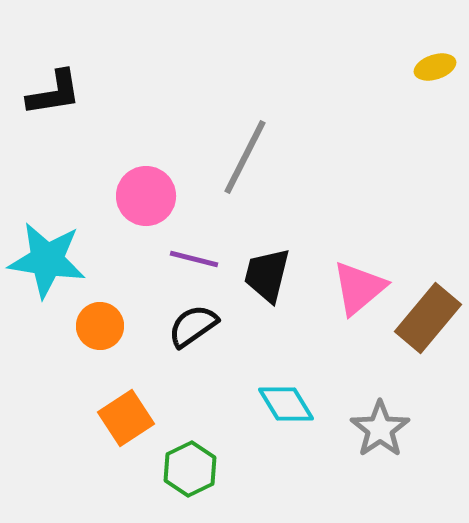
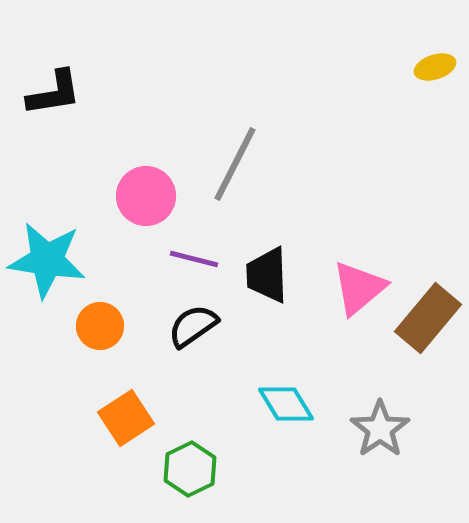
gray line: moved 10 px left, 7 px down
black trapezoid: rotated 16 degrees counterclockwise
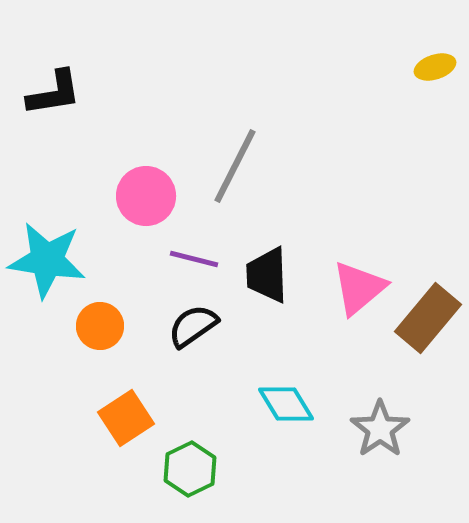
gray line: moved 2 px down
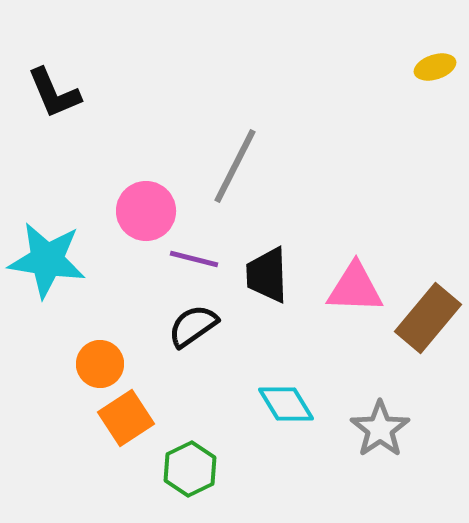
black L-shape: rotated 76 degrees clockwise
pink circle: moved 15 px down
pink triangle: moved 4 px left; rotated 42 degrees clockwise
orange circle: moved 38 px down
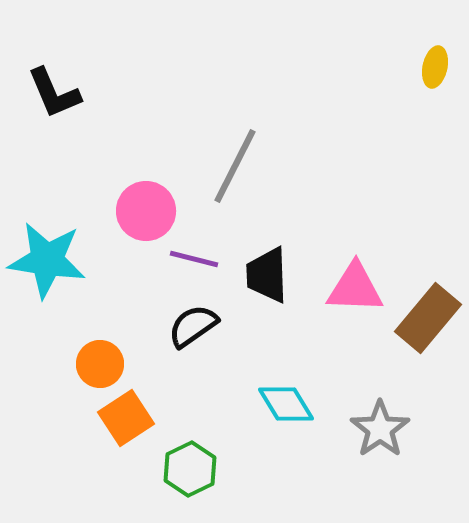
yellow ellipse: rotated 60 degrees counterclockwise
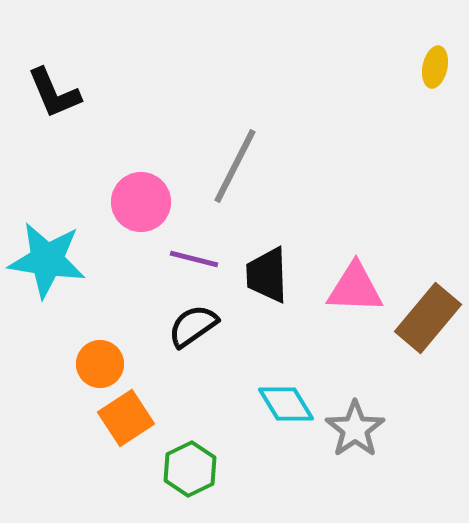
pink circle: moved 5 px left, 9 px up
gray star: moved 25 px left
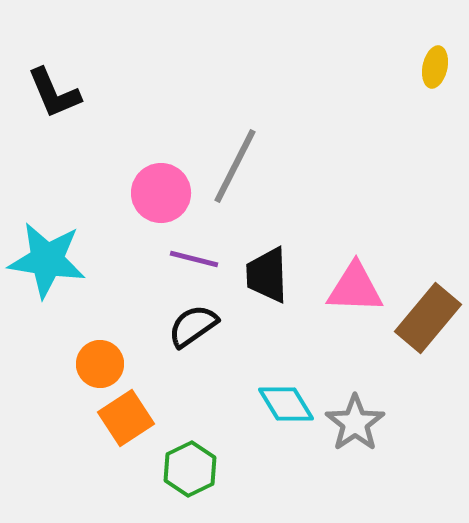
pink circle: moved 20 px right, 9 px up
gray star: moved 6 px up
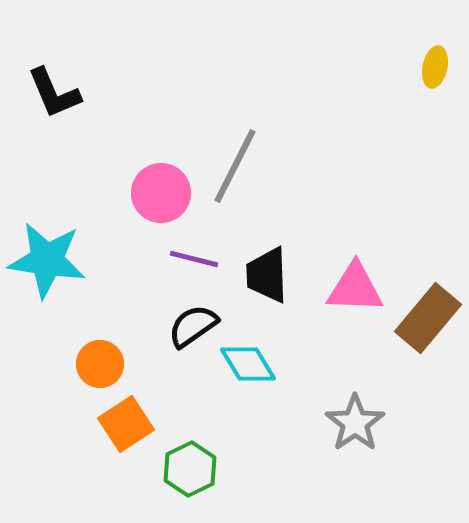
cyan diamond: moved 38 px left, 40 px up
orange square: moved 6 px down
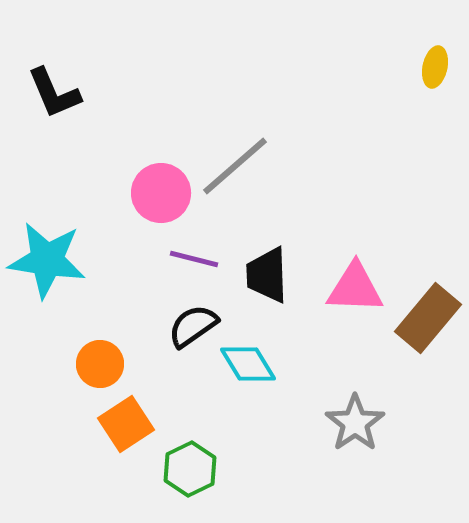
gray line: rotated 22 degrees clockwise
